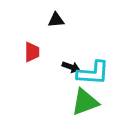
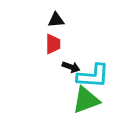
red trapezoid: moved 21 px right, 8 px up
cyan L-shape: moved 3 px down
green triangle: moved 1 px right, 2 px up
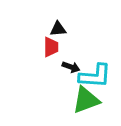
black triangle: moved 2 px right, 9 px down
red trapezoid: moved 2 px left, 3 px down
cyan L-shape: moved 2 px right
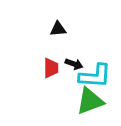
red trapezoid: moved 21 px down
black arrow: moved 3 px right, 3 px up
green triangle: moved 4 px right, 1 px down
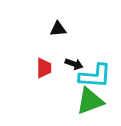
red trapezoid: moved 7 px left
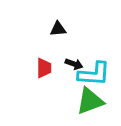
cyan L-shape: moved 1 px left, 2 px up
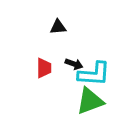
black triangle: moved 2 px up
